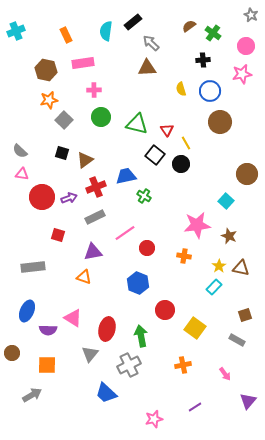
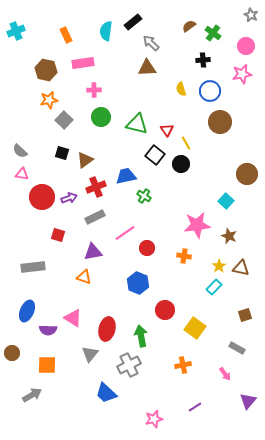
gray rectangle at (237, 340): moved 8 px down
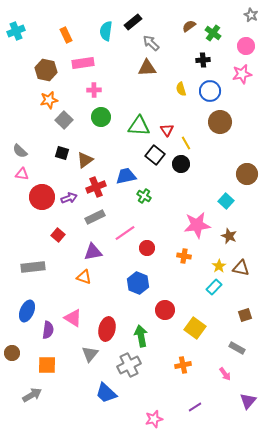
green triangle at (137, 124): moved 2 px right, 2 px down; rotated 10 degrees counterclockwise
red square at (58, 235): rotated 24 degrees clockwise
purple semicircle at (48, 330): rotated 84 degrees counterclockwise
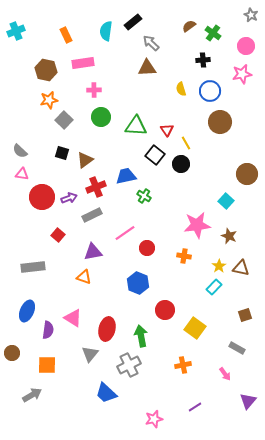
green triangle at (139, 126): moved 3 px left
gray rectangle at (95, 217): moved 3 px left, 2 px up
